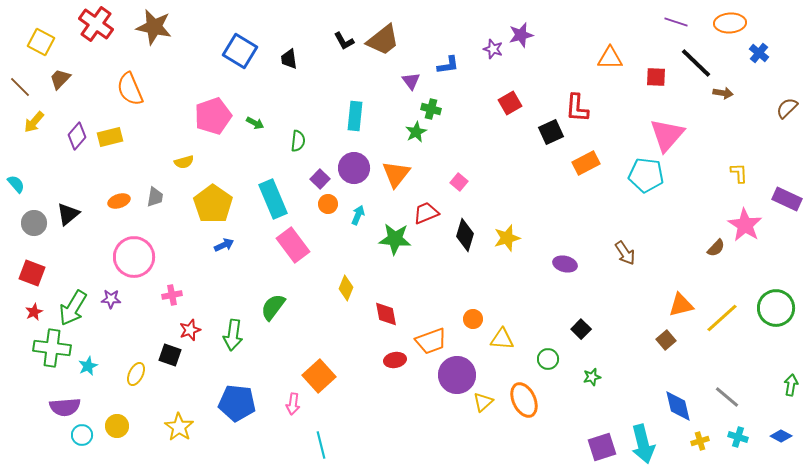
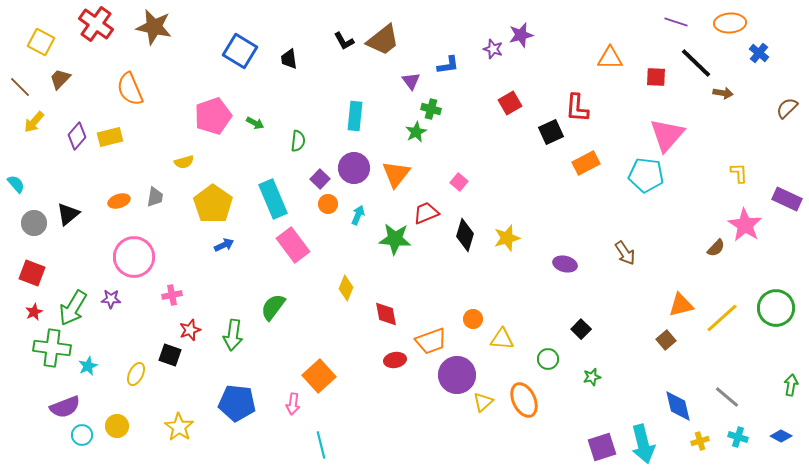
purple semicircle at (65, 407): rotated 16 degrees counterclockwise
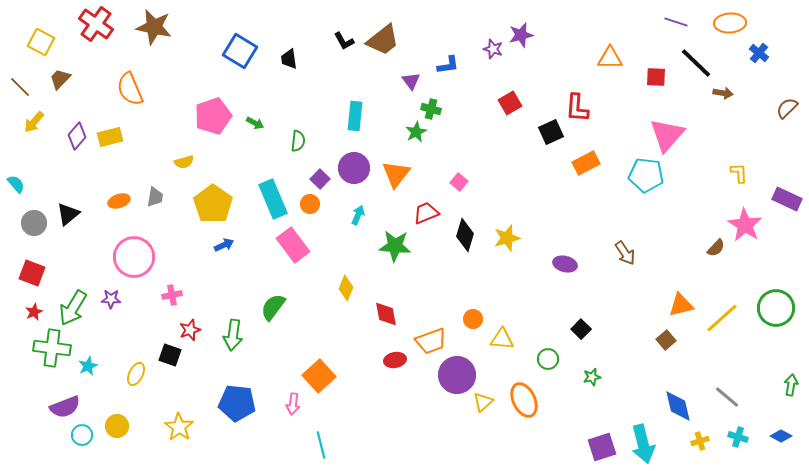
orange circle at (328, 204): moved 18 px left
green star at (395, 239): moved 7 px down
